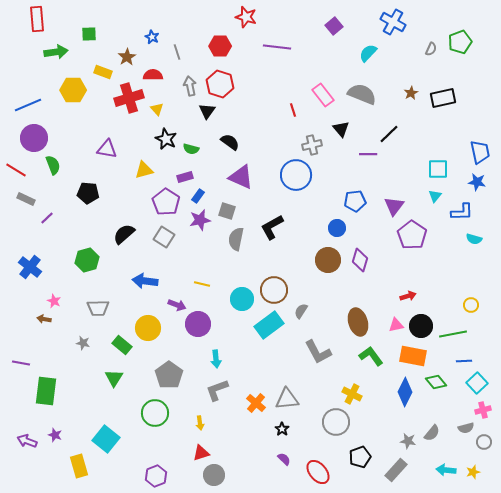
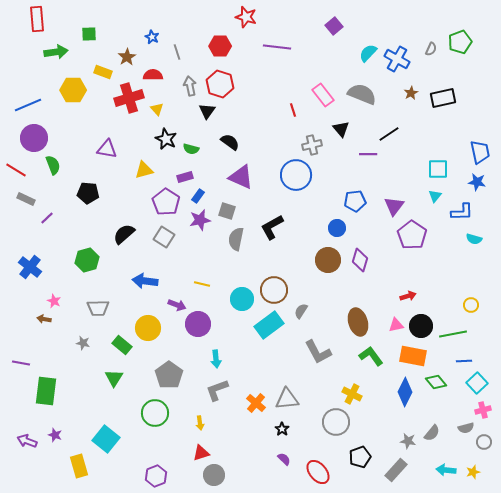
blue cross at (393, 22): moved 4 px right, 37 px down
black line at (389, 134): rotated 10 degrees clockwise
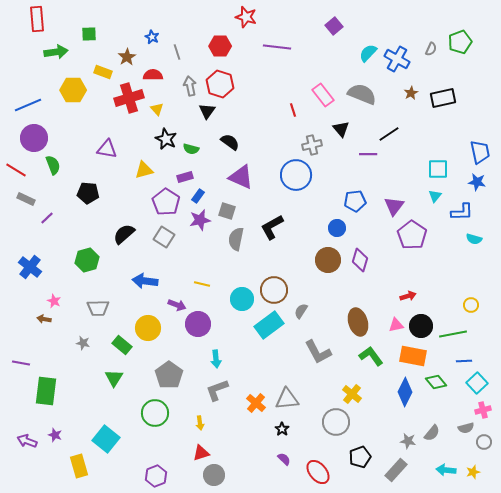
yellow cross at (352, 394): rotated 12 degrees clockwise
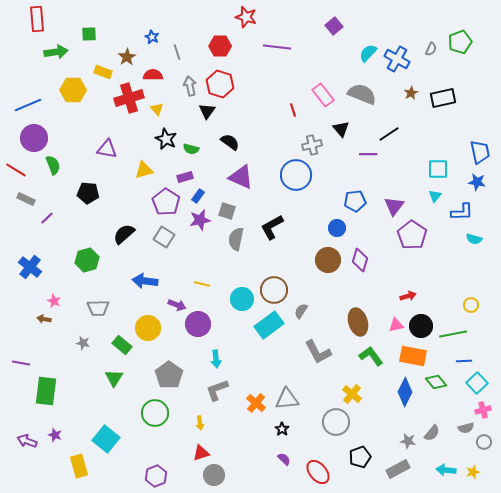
gray rectangle at (396, 470): moved 2 px right, 1 px up; rotated 20 degrees clockwise
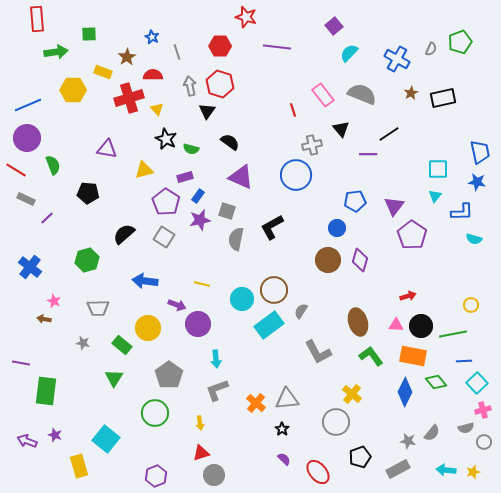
cyan semicircle at (368, 53): moved 19 px left
purple circle at (34, 138): moved 7 px left
pink triangle at (396, 325): rotated 14 degrees clockwise
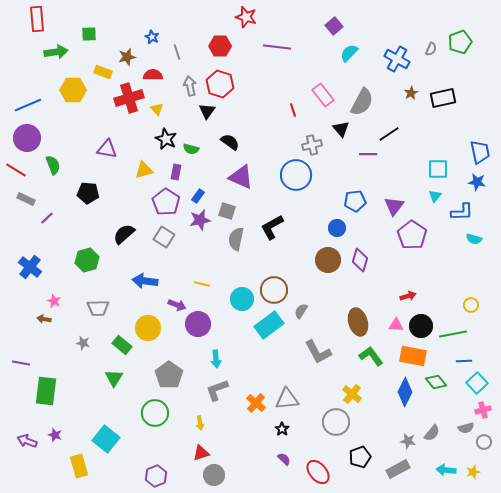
brown star at (127, 57): rotated 18 degrees clockwise
gray semicircle at (362, 94): moved 8 px down; rotated 96 degrees clockwise
purple rectangle at (185, 177): moved 9 px left, 5 px up; rotated 63 degrees counterclockwise
